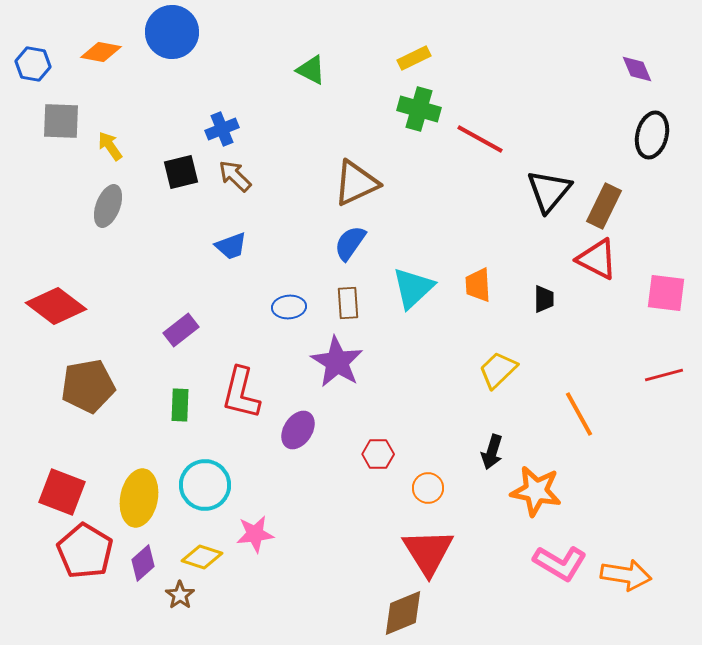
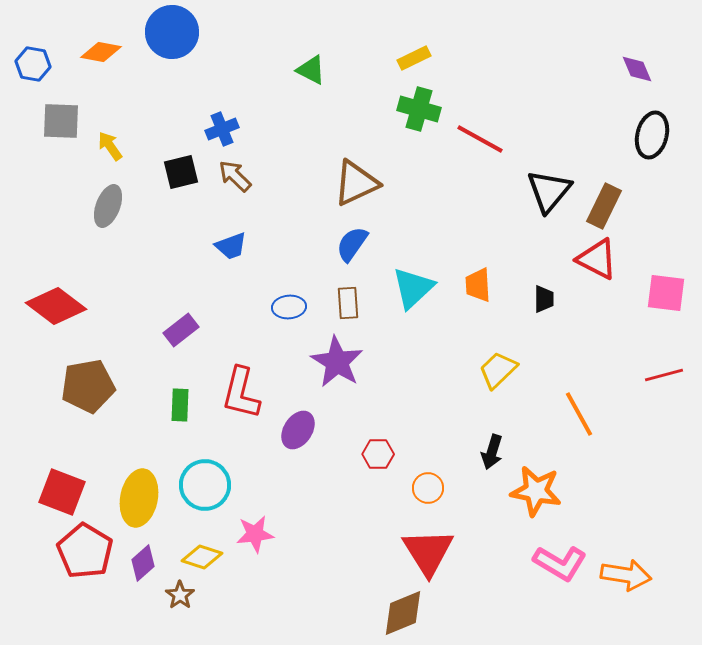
blue semicircle at (350, 243): moved 2 px right, 1 px down
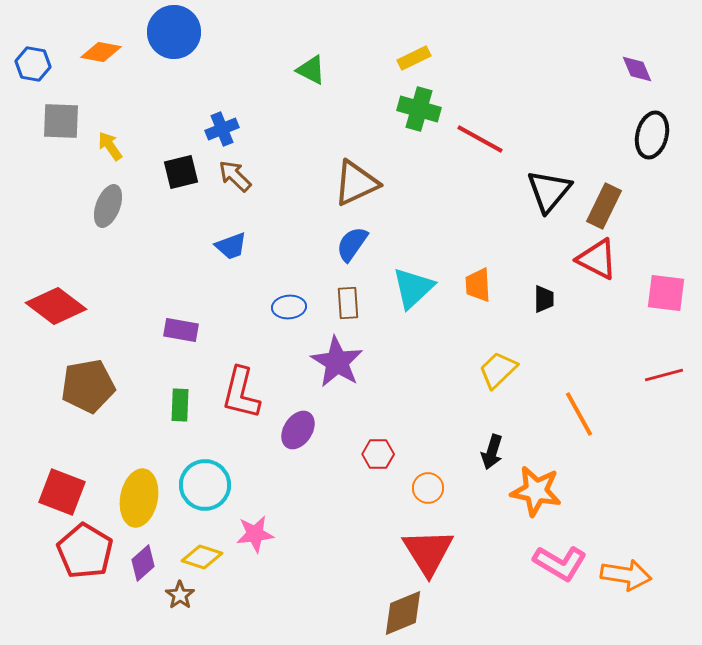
blue circle at (172, 32): moved 2 px right
purple rectangle at (181, 330): rotated 48 degrees clockwise
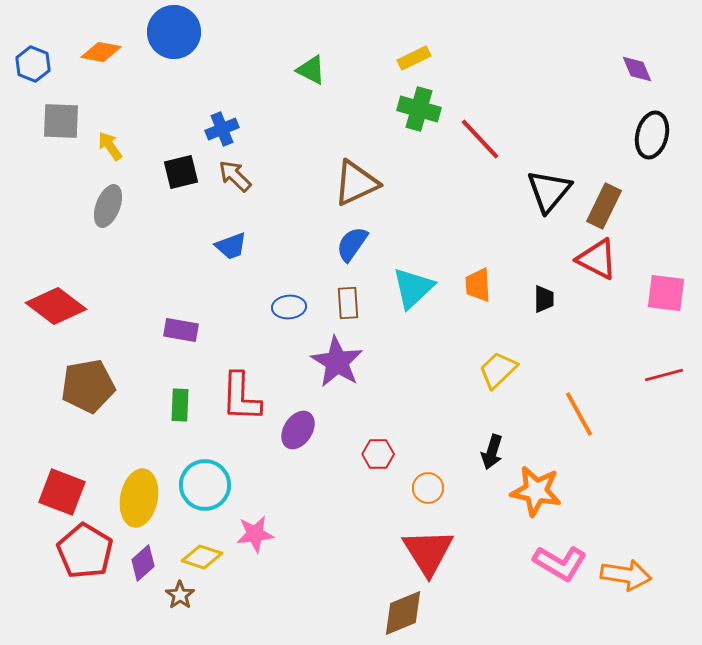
blue hexagon at (33, 64): rotated 12 degrees clockwise
red line at (480, 139): rotated 18 degrees clockwise
red L-shape at (241, 393): moved 4 px down; rotated 12 degrees counterclockwise
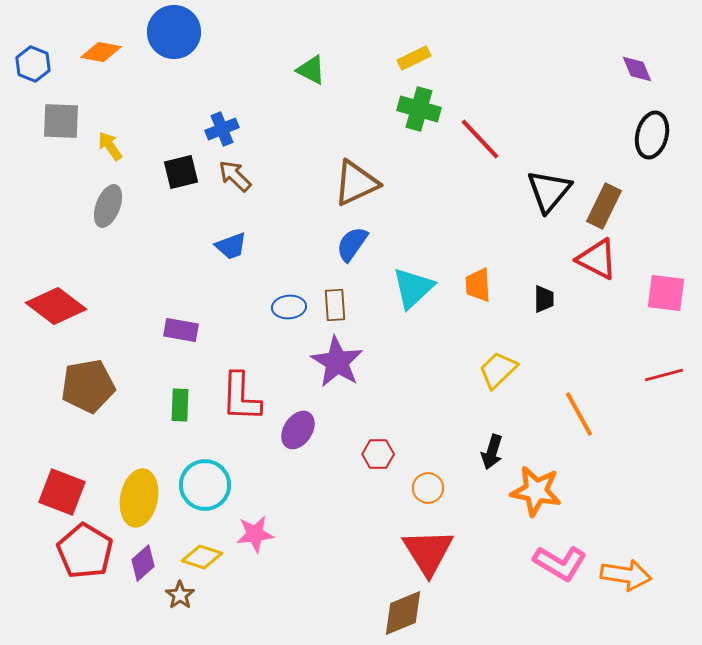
brown rectangle at (348, 303): moved 13 px left, 2 px down
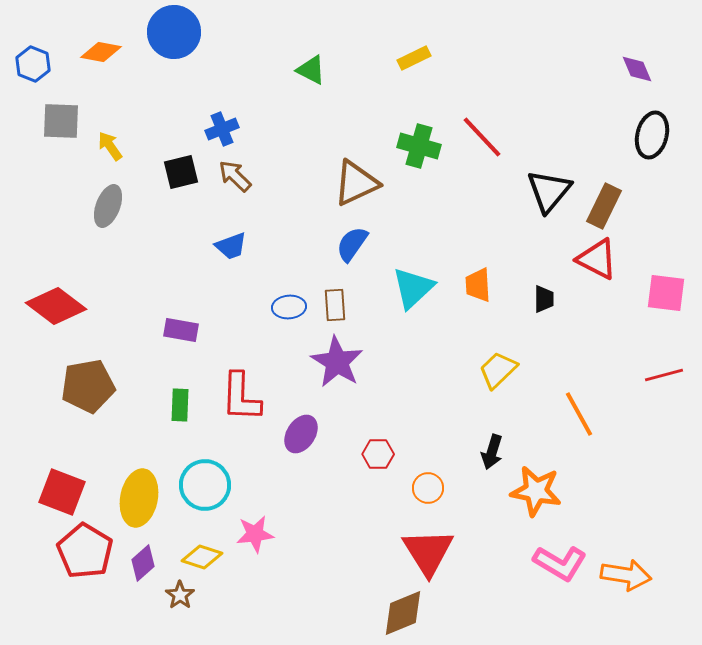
green cross at (419, 109): moved 37 px down
red line at (480, 139): moved 2 px right, 2 px up
purple ellipse at (298, 430): moved 3 px right, 4 px down
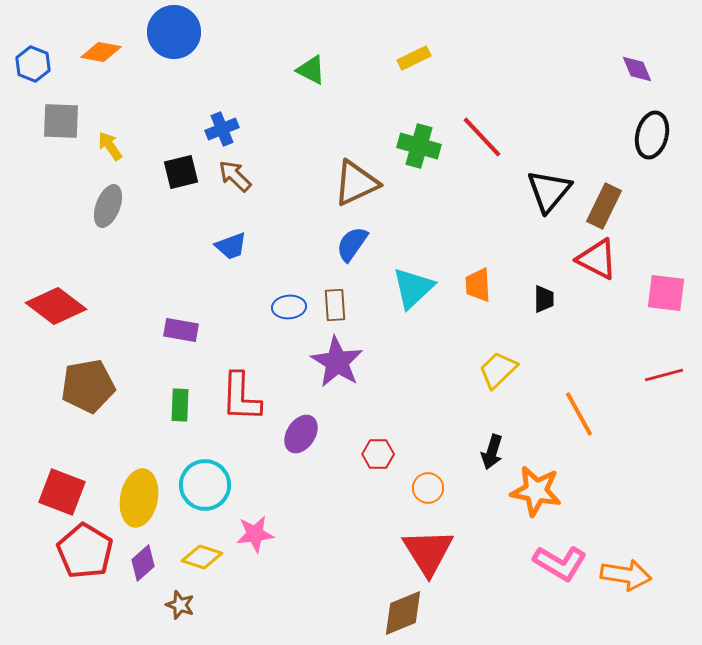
brown star at (180, 595): moved 10 px down; rotated 16 degrees counterclockwise
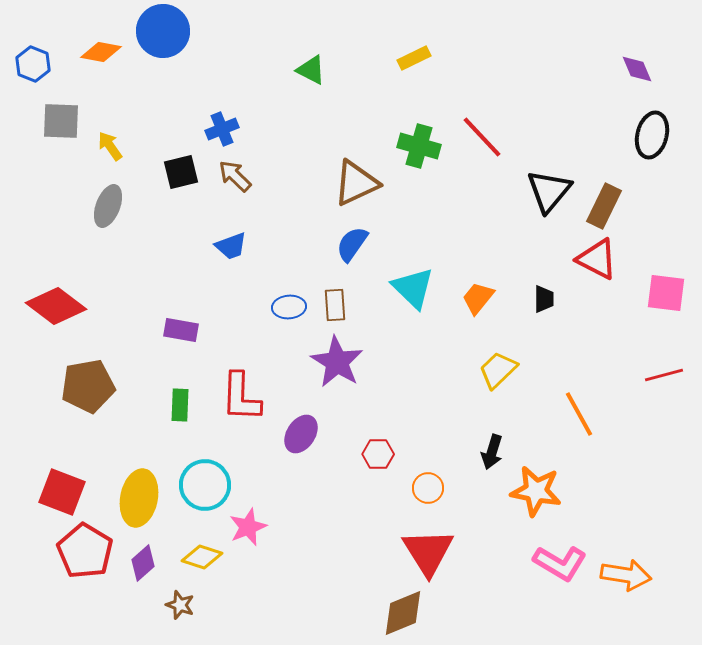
blue circle at (174, 32): moved 11 px left, 1 px up
orange trapezoid at (478, 285): moved 13 px down; rotated 42 degrees clockwise
cyan triangle at (413, 288): rotated 33 degrees counterclockwise
pink star at (255, 534): moved 7 px left, 7 px up; rotated 15 degrees counterclockwise
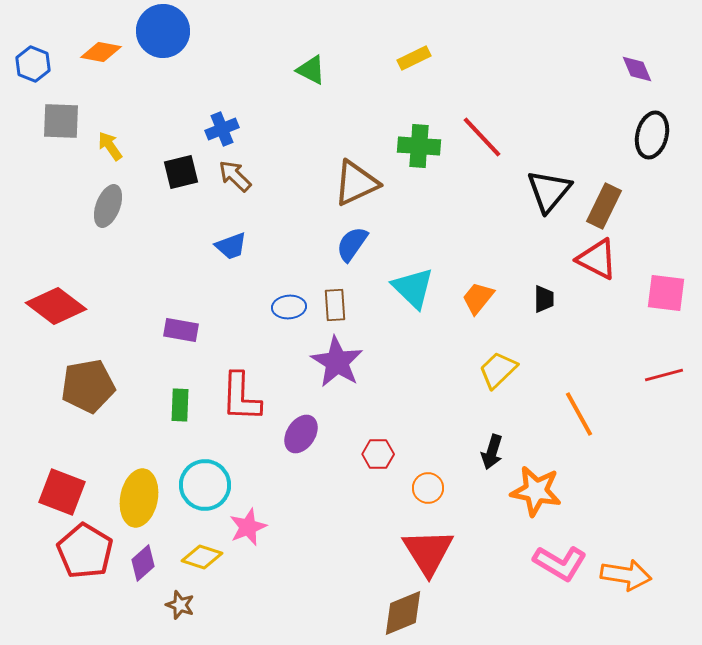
green cross at (419, 146): rotated 12 degrees counterclockwise
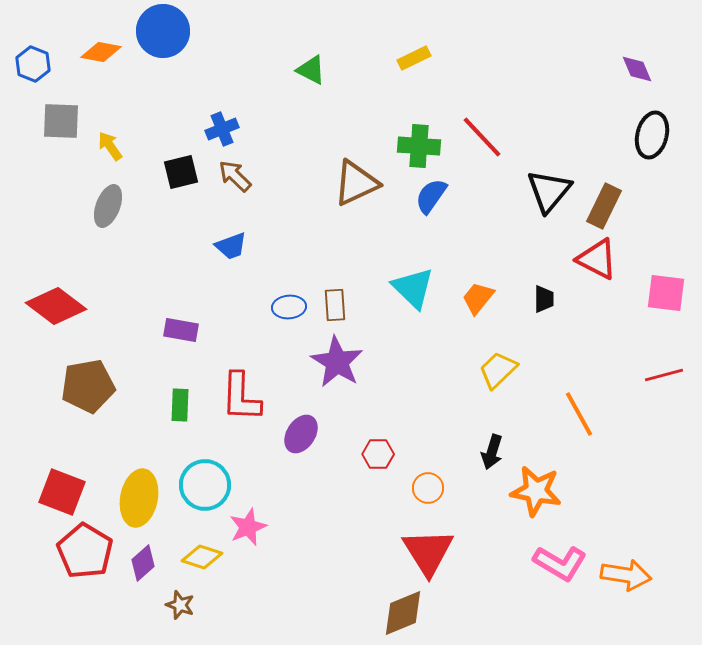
blue semicircle at (352, 244): moved 79 px right, 48 px up
